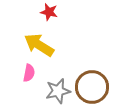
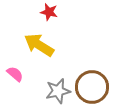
pink semicircle: moved 14 px left, 1 px down; rotated 60 degrees counterclockwise
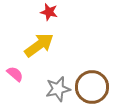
yellow arrow: rotated 112 degrees clockwise
gray star: moved 2 px up
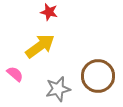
yellow arrow: moved 1 px right, 1 px down
brown circle: moved 6 px right, 11 px up
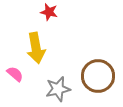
yellow arrow: moved 4 px left, 2 px down; rotated 116 degrees clockwise
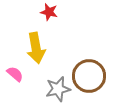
brown circle: moved 9 px left
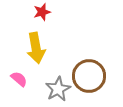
red star: moved 7 px left; rotated 30 degrees counterclockwise
pink semicircle: moved 4 px right, 5 px down
gray star: rotated 15 degrees counterclockwise
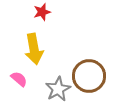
yellow arrow: moved 2 px left, 1 px down
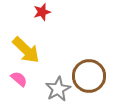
yellow arrow: moved 8 px left, 1 px down; rotated 36 degrees counterclockwise
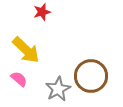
brown circle: moved 2 px right
